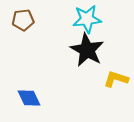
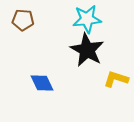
brown pentagon: rotated 10 degrees clockwise
blue diamond: moved 13 px right, 15 px up
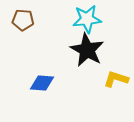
blue diamond: rotated 60 degrees counterclockwise
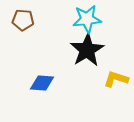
black star: rotated 12 degrees clockwise
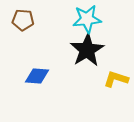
blue diamond: moved 5 px left, 7 px up
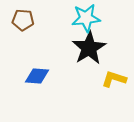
cyan star: moved 1 px left, 1 px up
black star: moved 2 px right, 2 px up
yellow L-shape: moved 2 px left
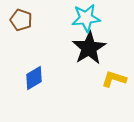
brown pentagon: moved 2 px left; rotated 15 degrees clockwise
blue diamond: moved 3 px left, 2 px down; rotated 35 degrees counterclockwise
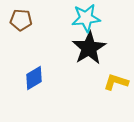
brown pentagon: rotated 15 degrees counterclockwise
yellow L-shape: moved 2 px right, 3 px down
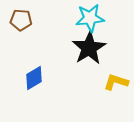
cyan star: moved 4 px right
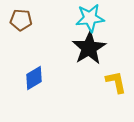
yellow L-shape: rotated 60 degrees clockwise
